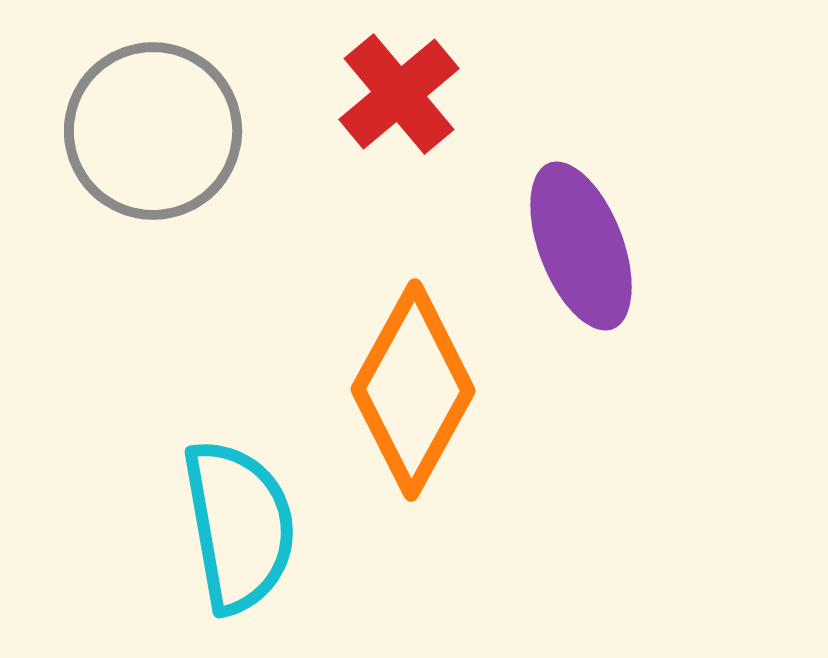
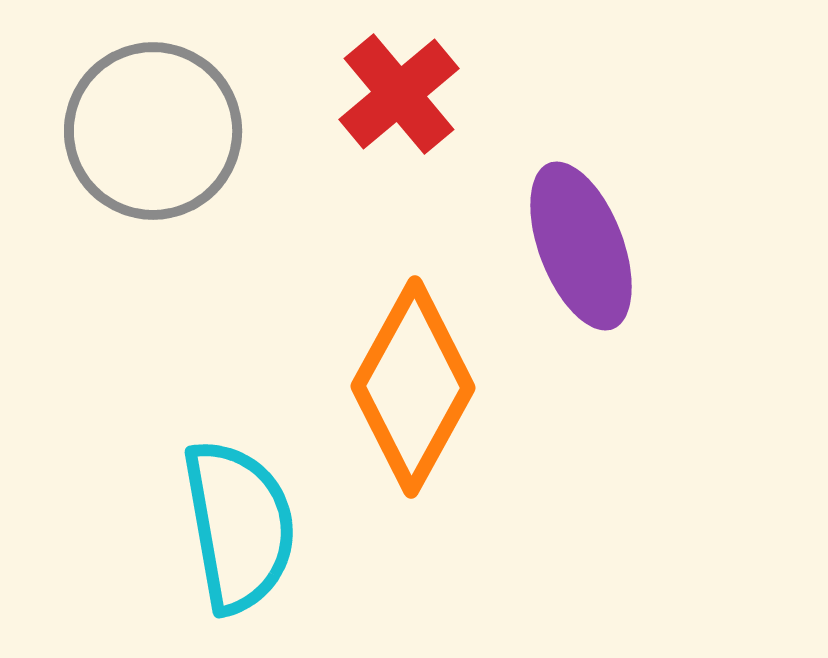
orange diamond: moved 3 px up
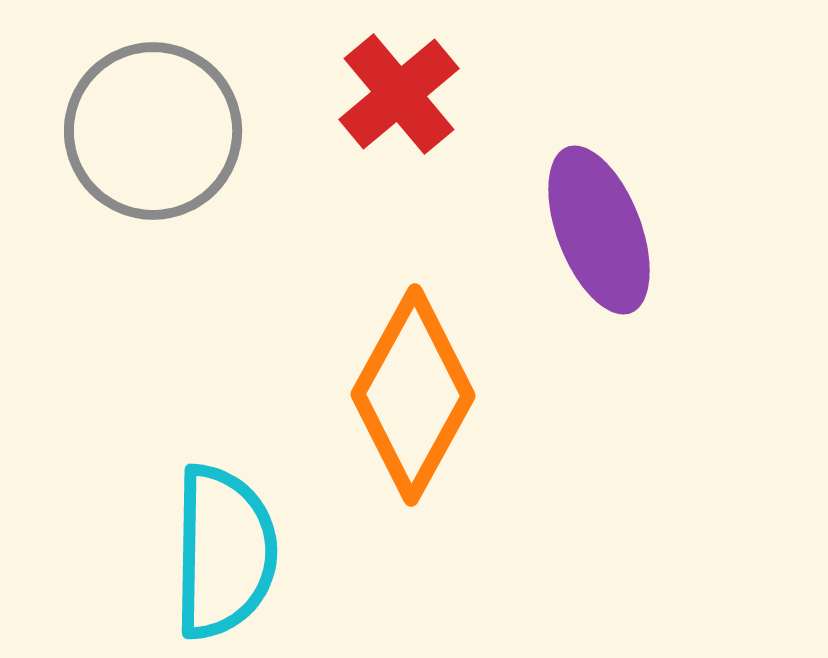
purple ellipse: moved 18 px right, 16 px up
orange diamond: moved 8 px down
cyan semicircle: moved 15 px left, 26 px down; rotated 11 degrees clockwise
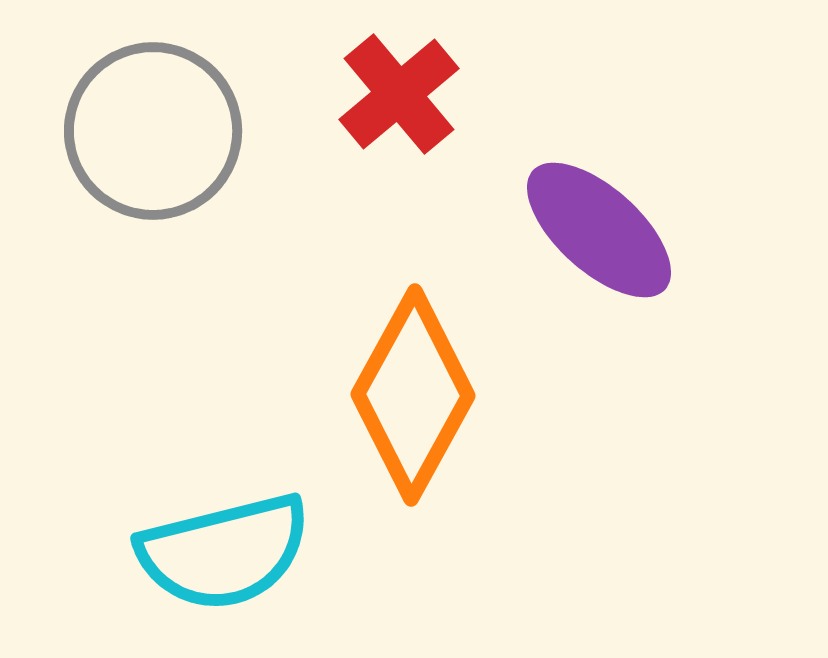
purple ellipse: rotated 27 degrees counterclockwise
cyan semicircle: rotated 75 degrees clockwise
